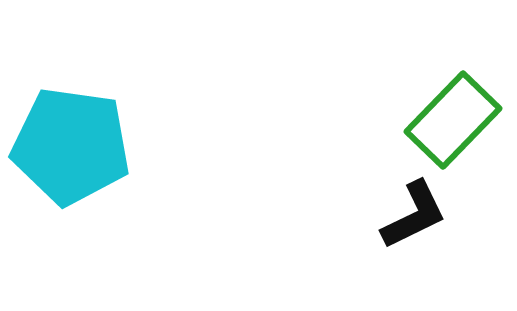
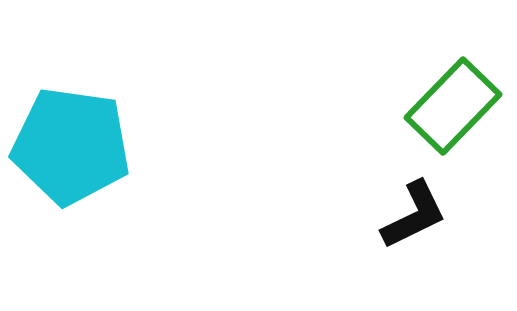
green rectangle: moved 14 px up
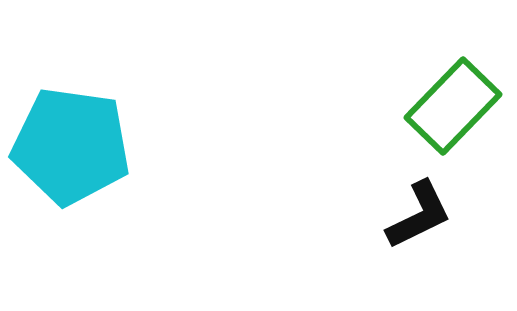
black L-shape: moved 5 px right
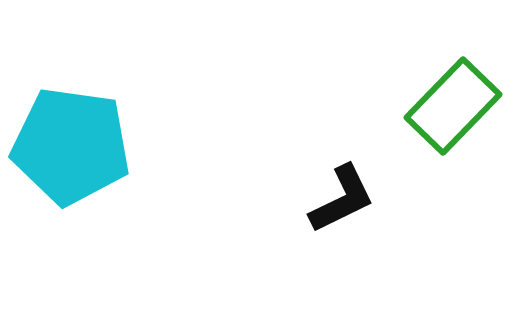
black L-shape: moved 77 px left, 16 px up
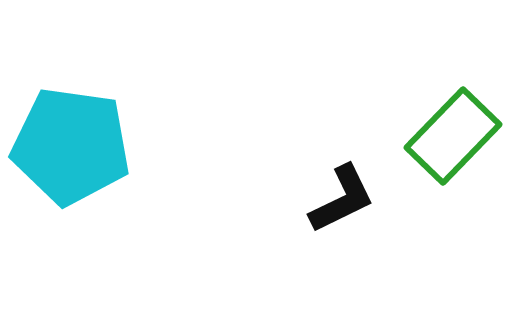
green rectangle: moved 30 px down
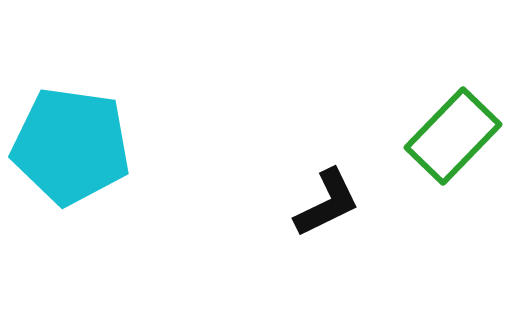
black L-shape: moved 15 px left, 4 px down
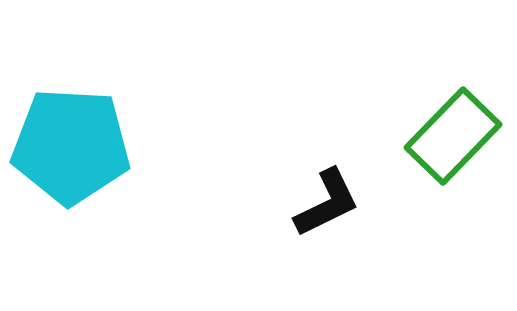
cyan pentagon: rotated 5 degrees counterclockwise
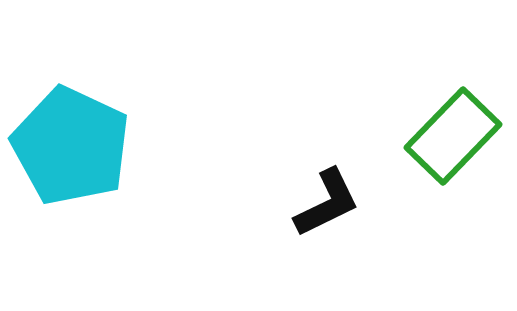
cyan pentagon: rotated 22 degrees clockwise
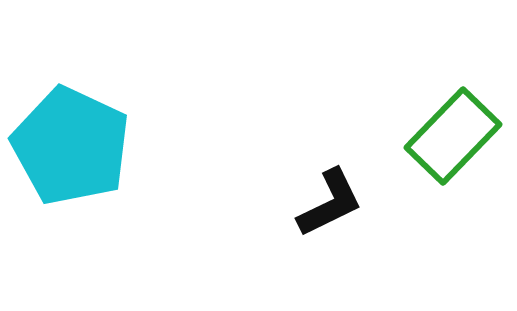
black L-shape: moved 3 px right
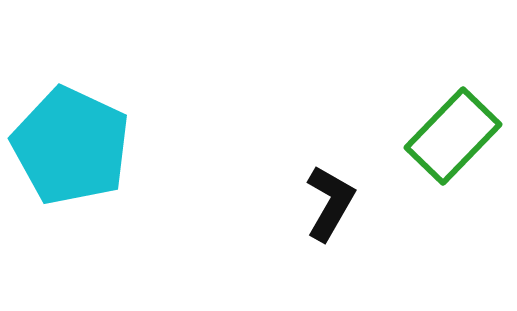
black L-shape: rotated 34 degrees counterclockwise
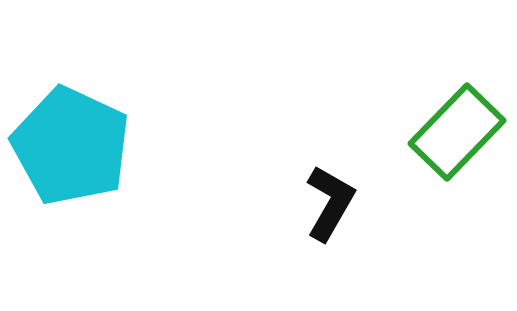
green rectangle: moved 4 px right, 4 px up
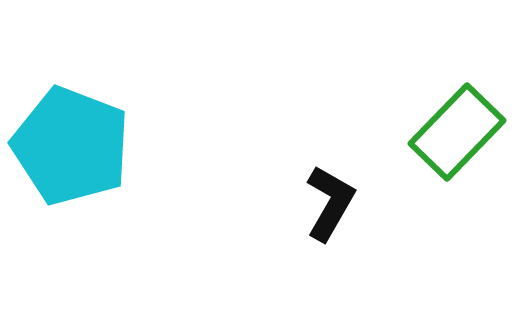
cyan pentagon: rotated 4 degrees counterclockwise
